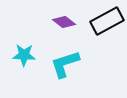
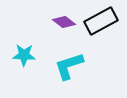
black rectangle: moved 6 px left
cyan L-shape: moved 4 px right, 2 px down
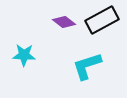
black rectangle: moved 1 px right, 1 px up
cyan L-shape: moved 18 px right
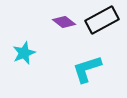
cyan star: moved 2 px up; rotated 25 degrees counterclockwise
cyan L-shape: moved 3 px down
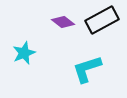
purple diamond: moved 1 px left
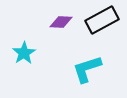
purple diamond: moved 2 px left; rotated 35 degrees counterclockwise
cyan star: rotated 10 degrees counterclockwise
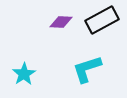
cyan star: moved 21 px down
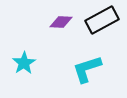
cyan star: moved 11 px up
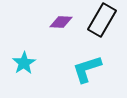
black rectangle: rotated 32 degrees counterclockwise
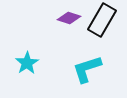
purple diamond: moved 8 px right, 4 px up; rotated 15 degrees clockwise
cyan star: moved 3 px right
